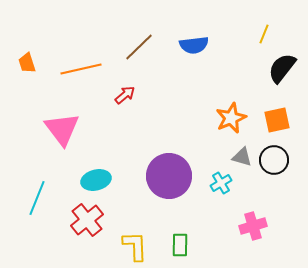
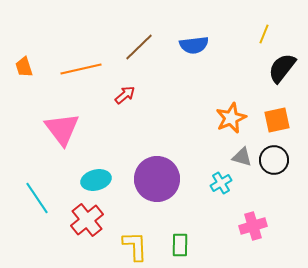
orange trapezoid: moved 3 px left, 4 px down
purple circle: moved 12 px left, 3 px down
cyan line: rotated 56 degrees counterclockwise
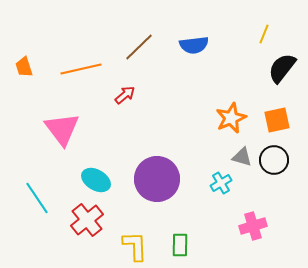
cyan ellipse: rotated 44 degrees clockwise
